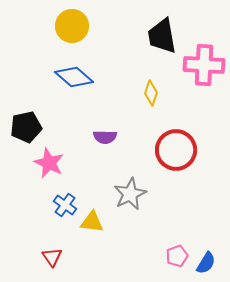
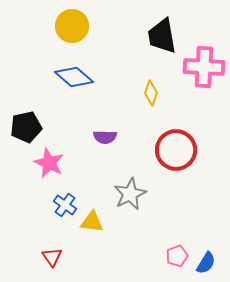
pink cross: moved 2 px down
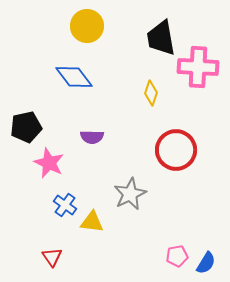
yellow circle: moved 15 px right
black trapezoid: moved 1 px left, 2 px down
pink cross: moved 6 px left
blue diamond: rotated 12 degrees clockwise
purple semicircle: moved 13 px left
pink pentagon: rotated 10 degrees clockwise
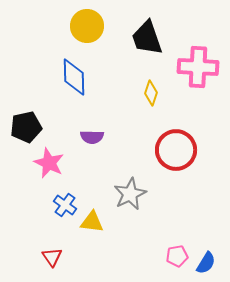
black trapezoid: moved 14 px left; rotated 9 degrees counterclockwise
blue diamond: rotated 36 degrees clockwise
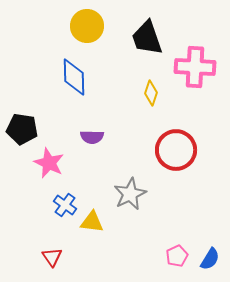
pink cross: moved 3 px left
black pentagon: moved 4 px left, 2 px down; rotated 20 degrees clockwise
pink pentagon: rotated 15 degrees counterclockwise
blue semicircle: moved 4 px right, 4 px up
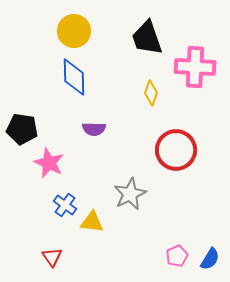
yellow circle: moved 13 px left, 5 px down
purple semicircle: moved 2 px right, 8 px up
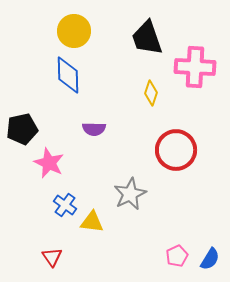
blue diamond: moved 6 px left, 2 px up
black pentagon: rotated 20 degrees counterclockwise
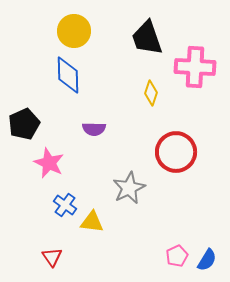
black pentagon: moved 2 px right, 5 px up; rotated 12 degrees counterclockwise
red circle: moved 2 px down
gray star: moved 1 px left, 6 px up
blue semicircle: moved 3 px left, 1 px down
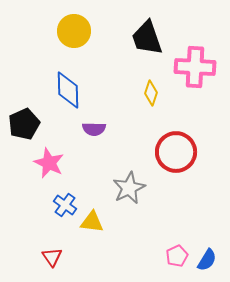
blue diamond: moved 15 px down
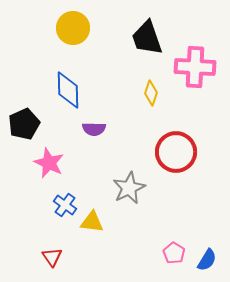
yellow circle: moved 1 px left, 3 px up
pink pentagon: moved 3 px left, 3 px up; rotated 15 degrees counterclockwise
